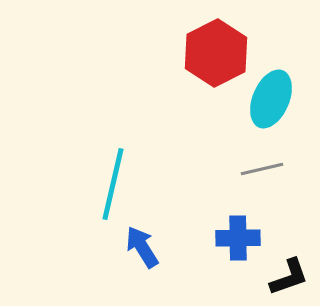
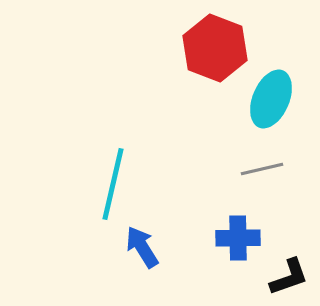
red hexagon: moved 1 px left, 5 px up; rotated 12 degrees counterclockwise
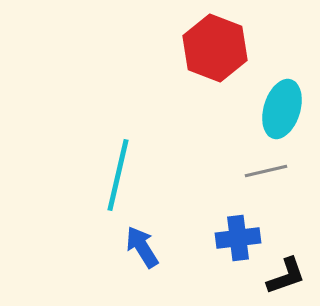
cyan ellipse: moved 11 px right, 10 px down; rotated 6 degrees counterclockwise
gray line: moved 4 px right, 2 px down
cyan line: moved 5 px right, 9 px up
blue cross: rotated 6 degrees counterclockwise
black L-shape: moved 3 px left, 1 px up
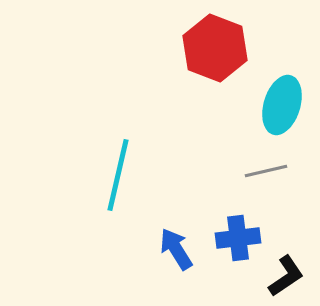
cyan ellipse: moved 4 px up
blue arrow: moved 34 px right, 2 px down
black L-shape: rotated 15 degrees counterclockwise
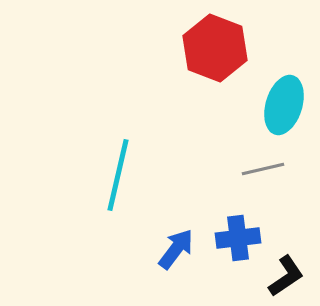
cyan ellipse: moved 2 px right
gray line: moved 3 px left, 2 px up
blue arrow: rotated 69 degrees clockwise
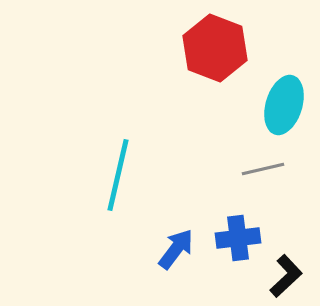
black L-shape: rotated 9 degrees counterclockwise
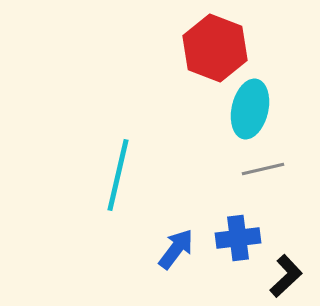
cyan ellipse: moved 34 px left, 4 px down; rotated 4 degrees counterclockwise
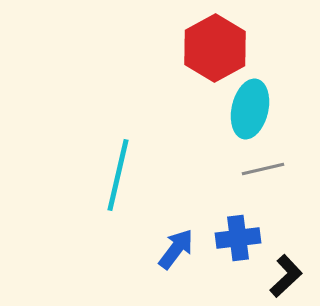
red hexagon: rotated 10 degrees clockwise
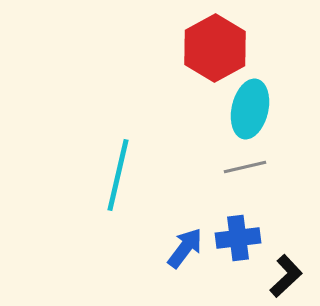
gray line: moved 18 px left, 2 px up
blue arrow: moved 9 px right, 1 px up
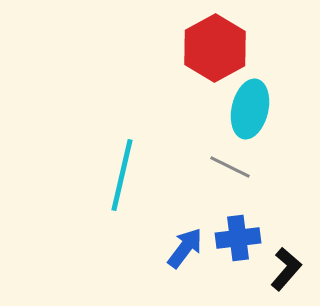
gray line: moved 15 px left; rotated 39 degrees clockwise
cyan line: moved 4 px right
black L-shape: moved 7 px up; rotated 6 degrees counterclockwise
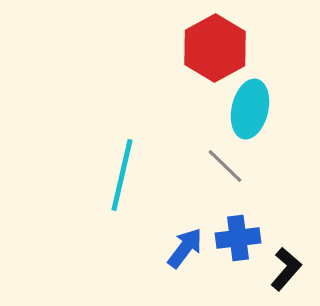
gray line: moved 5 px left, 1 px up; rotated 18 degrees clockwise
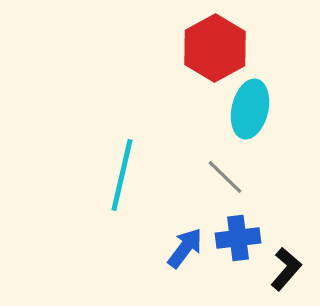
gray line: moved 11 px down
